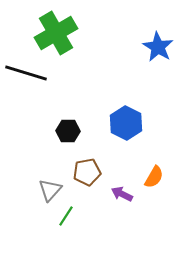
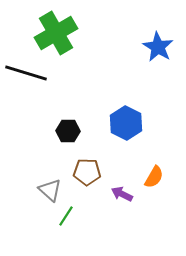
brown pentagon: rotated 12 degrees clockwise
gray triangle: rotated 30 degrees counterclockwise
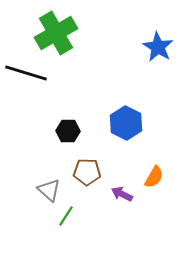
gray triangle: moved 1 px left
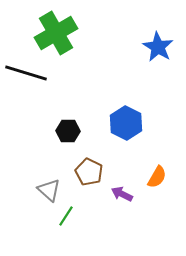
brown pentagon: moved 2 px right; rotated 24 degrees clockwise
orange semicircle: moved 3 px right
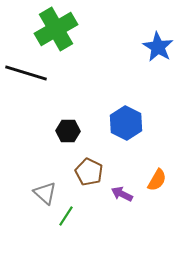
green cross: moved 4 px up
orange semicircle: moved 3 px down
gray triangle: moved 4 px left, 3 px down
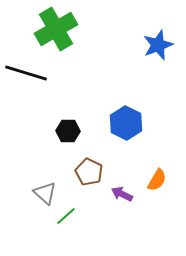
blue star: moved 2 px up; rotated 20 degrees clockwise
green line: rotated 15 degrees clockwise
